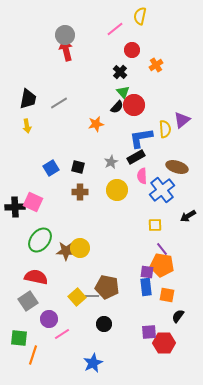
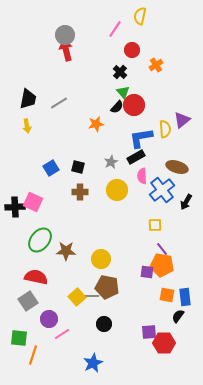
pink line at (115, 29): rotated 18 degrees counterclockwise
black arrow at (188, 216): moved 2 px left, 14 px up; rotated 28 degrees counterclockwise
yellow circle at (80, 248): moved 21 px right, 11 px down
blue rectangle at (146, 287): moved 39 px right, 10 px down
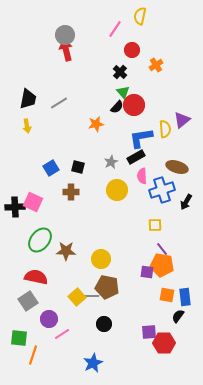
blue cross at (162, 190): rotated 20 degrees clockwise
brown cross at (80, 192): moved 9 px left
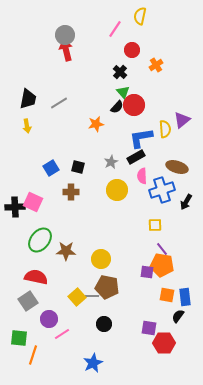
purple square at (149, 332): moved 4 px up; rotated 14 degrees clockwise
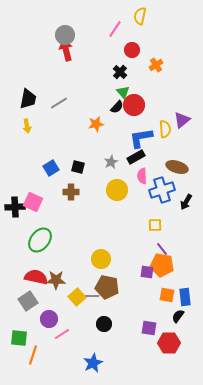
brown star at (66, 251): moved 10 px left, 29 px down
red hexagon at (164, 343): moved 5 px right
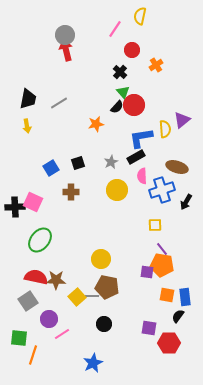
black square at (78, 167): moved 4 px up; rotated 32 degrees counterclockwise
